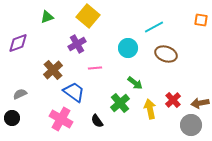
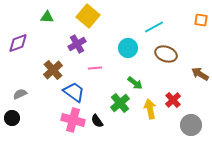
green triangle: rotated 24 degrees clockwise
brown arrow: moved 29 px up; rotated 42 degrees clockwise
pink cross: moved 12 px right, 1 px down; rotated 15 degrees counterclockwise
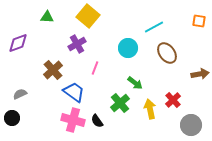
orange square: moved 2 px left, 1 px down
brown ellipse: moved 1 px right, 1 px up; rotated 35 degrees clockwise
pink line: rotated 64 degrees counterclockwise
brown arrow: rotated 138 degrees clockwise
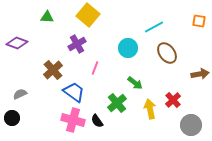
yellow square: moved 1 px up
purple diamond: moved 1 px left; rotated 40 degrees clockwise
green cross: moved 3 px left
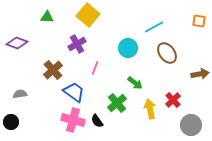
gray semicircle: rotated 16 degrees clockwise
black circle: moved 1 px left, 4 px down
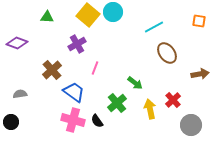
cyan circle: moved 15 px left, 36 px up
brown cross: moved 1 px left
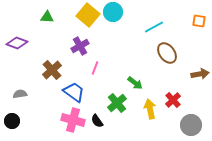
purple cross: moved 3 px right, 2 px down
black circle: moved 1 px right, 1 px up
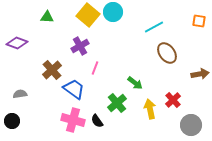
blue trapezoid: moved 3 px up
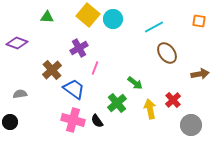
cyan circle: moved 7 px down
purple cross: moved 1 px left, 2 px down
black circle: moved 2 px left, 1 px down
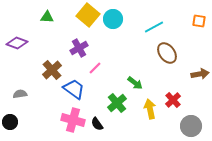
pink line: rotated 24 degrees clockwise
black semicircle: moved 3 px down
gray circle: moved 1 px down
